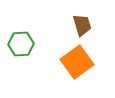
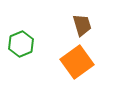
green hexagon: rotated 20 degrees counterclockwise
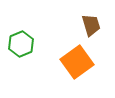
brown trapezoid: moved 9 px right
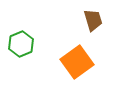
brown trapezoid: moved 2 px right, 5 px up
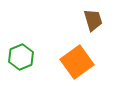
green hexagon: moved 13 px down
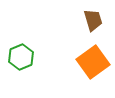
orange square: moved 16 px right
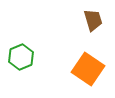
orange square: moved 5 px left, 7 px down; rotated 20 degrees counterclockwise
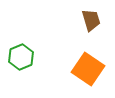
brown trapezoid: moved 2 px left
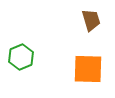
orange square: rotated 32 degrees counterclockwise
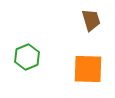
green hexagon: moved 6 px right
